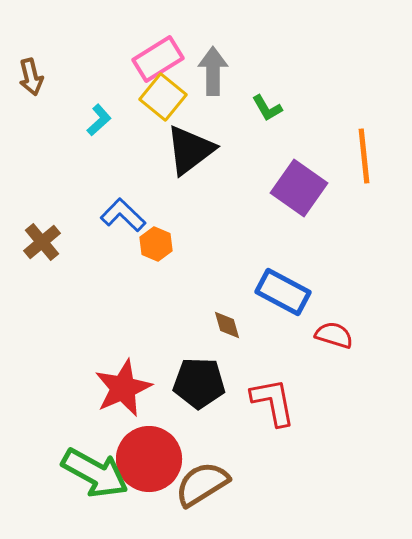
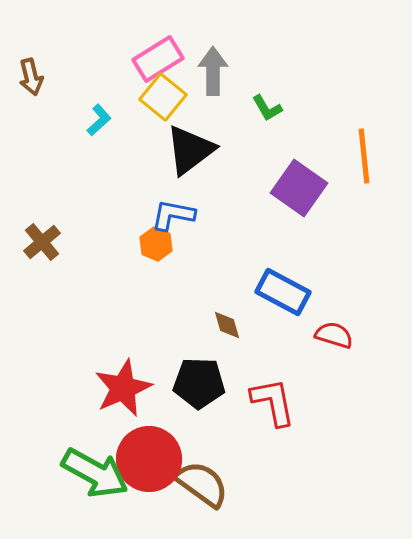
blue L-shape: moved 50 px right; rotated 33 degrees counterclockwise
brown semicircle: rotated 68 degrees clockwise
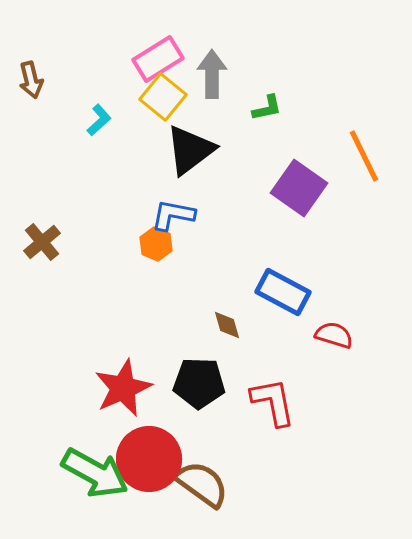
gray arrow: moved 1 px left, 3 px down
brown arrow: moved 3 px down
green L-shape: rotated 72 degrees counterclockwise
orange line: rotated 20 degrees counterclockwise
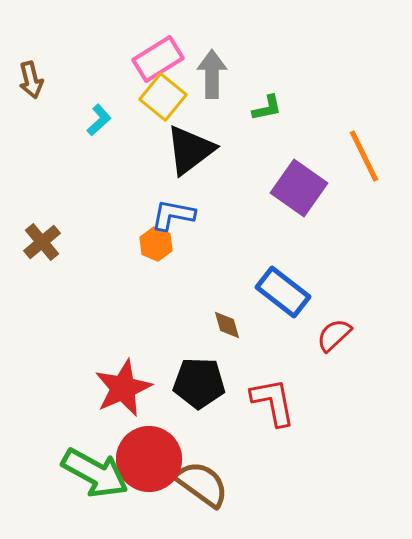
blue rectangle: rotated 10 degrees clockwise
red semicircle: rotated 60 degrees counterclockwise
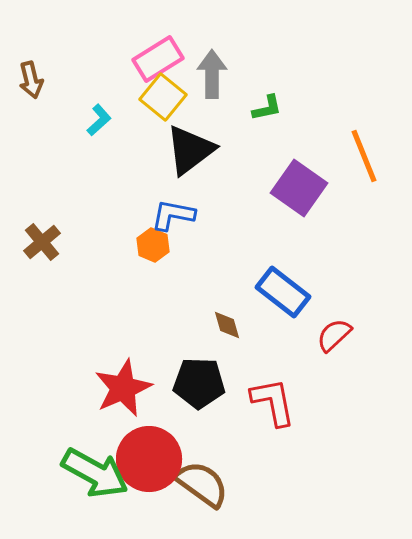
orange line: rotated 4 degrees clockwise
orange hexagon: moved 3 px left, 1 px down
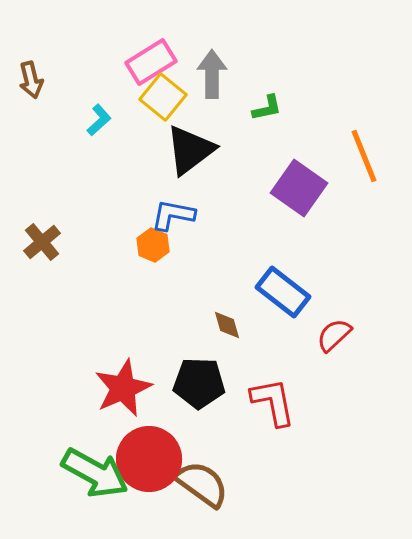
pink rectangle: moved 7 px left, 3 px down
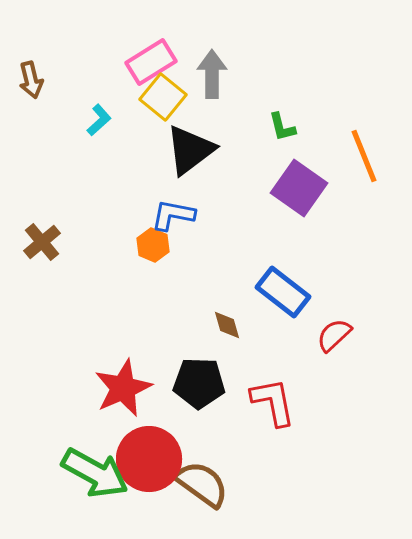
green L-shape: moved 15 px right, 19 px down; rotated 88 degrees clockwise
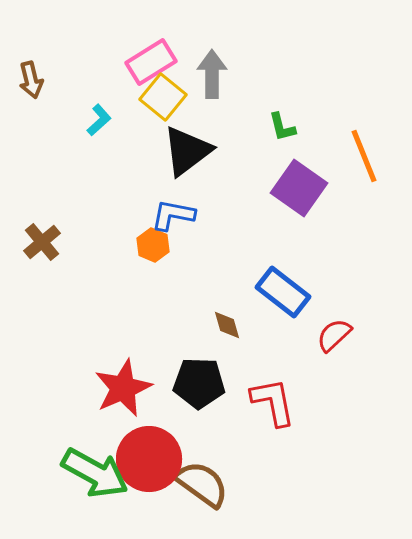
black triangle: moved 3 px left, 1 px down
